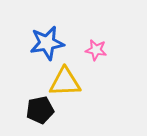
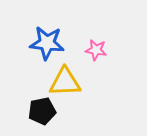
blue star: rotated 16 degrees clockwise
black pentagon: moved 2 px right, 1 px down
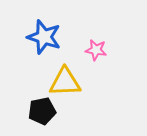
blue star: moved 3 px left, 6 px up; rotated 12 degrees clockwise
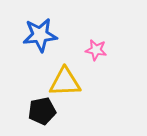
blue star: moved 4 px left, 2 px up; rotated 24 degrees counterclockwise
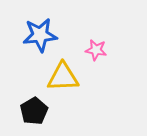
yellow triangle: moved 2 px left, 5 px up
black pentagon: moved 8 px left; rotated 20 degrees counterclockwise
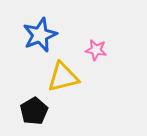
blue star: rotated 16 degrees counterclockwise
yellow triangle: rotated 12 degrees counterclockwise
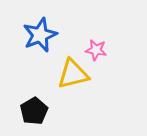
yellow triangle: moved 10 px right, 3 px up
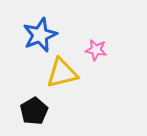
yellow triangle: moved 11 px left, 1 px up
